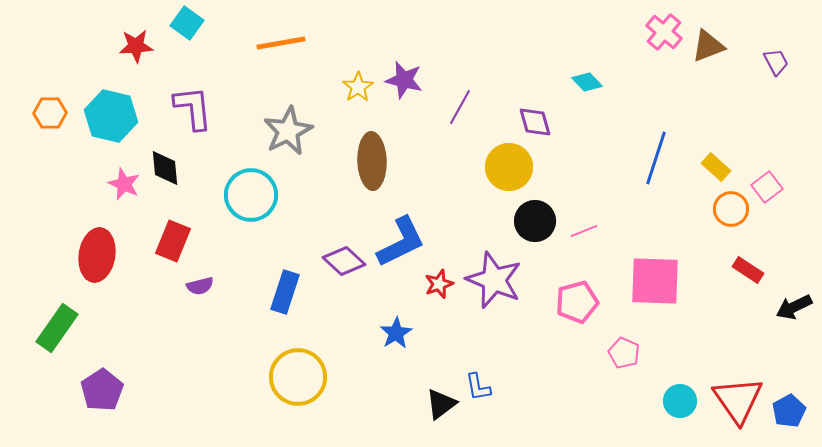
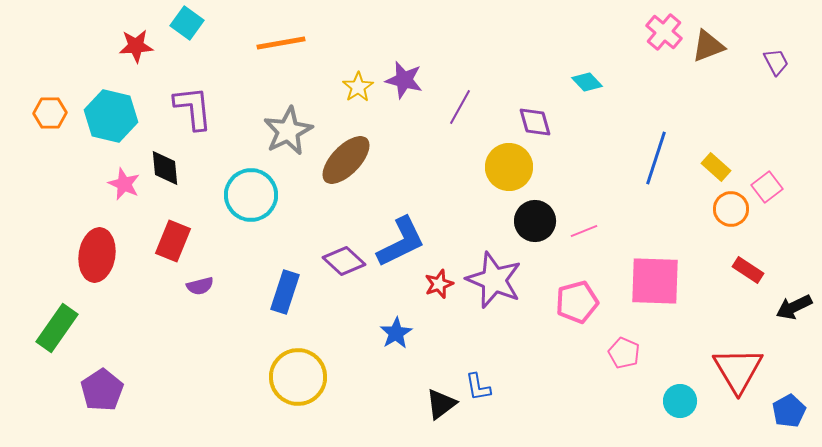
brown ellipse at (372, 161): moved 26 px left, 1 px up; rotated 46 degrees clockwise
red triangle at (738, 400): moved 30 px up; rotated 4 degrees clockwise
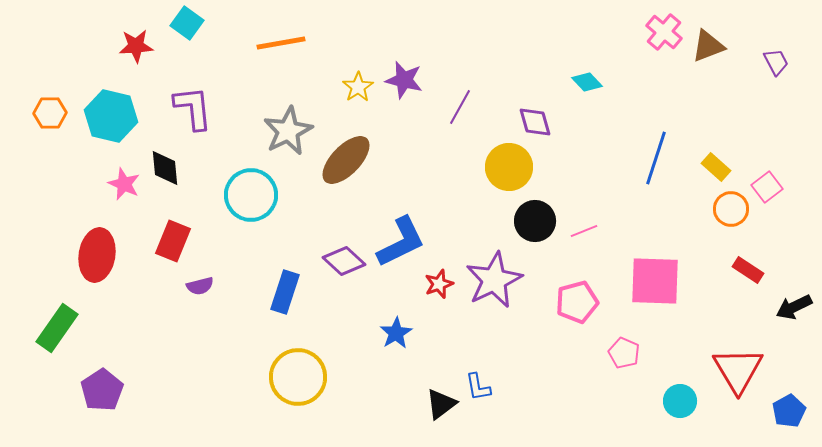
purple star at (494, 280): rotated 24 degrees clockwise
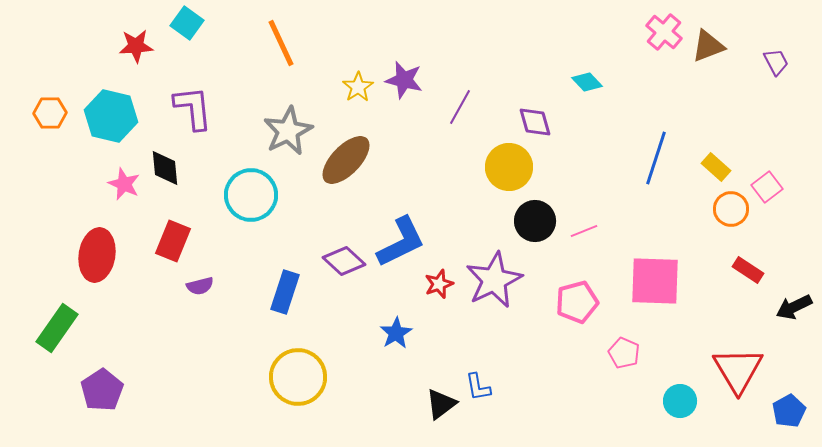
orange line at (281, 43): rotated 75 degrees clockwise
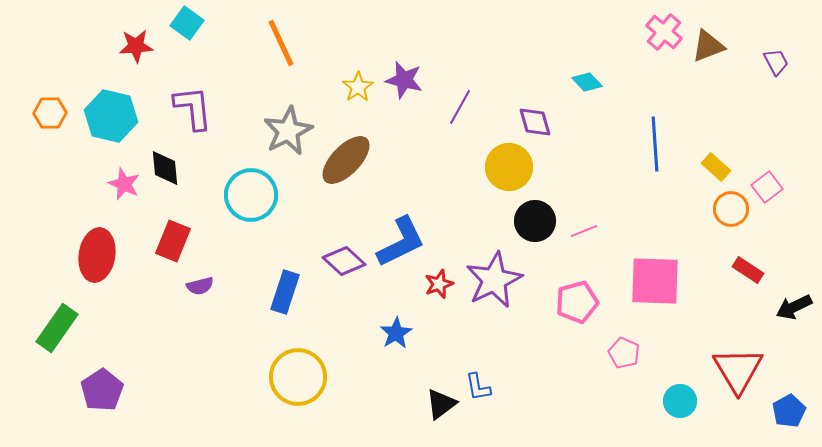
blue line at (656, 158): moved 1 px left, 14 px up; rotated 22 degrees counterclockwise
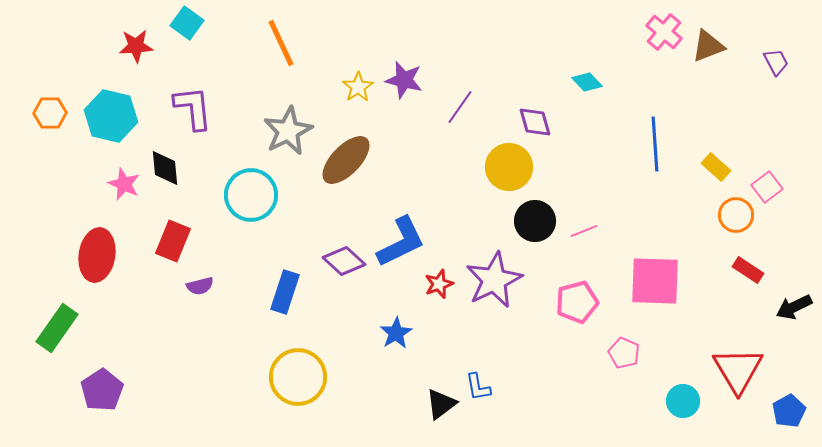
purple line at (460, 107): rotated 6 degrees clockwise
orange circle at (731, 209): moved 5 px right, 6 px down
cyan circle at (680, 401): moved 3 px right
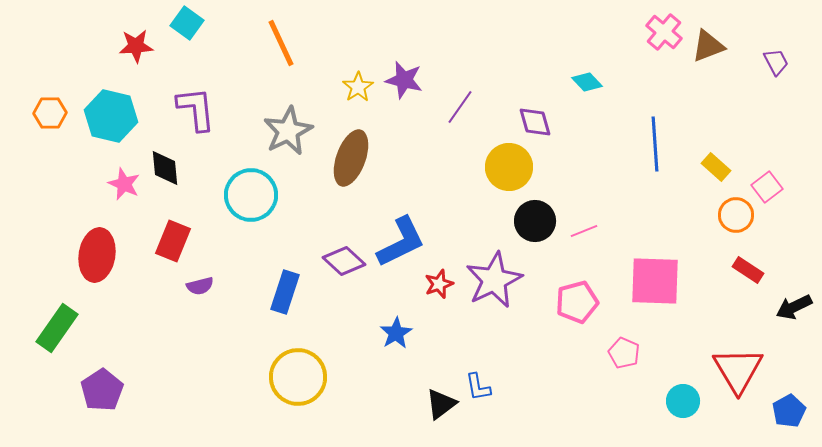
purple L-shape at (193, 108): moved 3 px right, 1 px down
brown ellipse at (346, 160): moved 5 px right, 2 px up; rotated 24 degrees counterclockwise
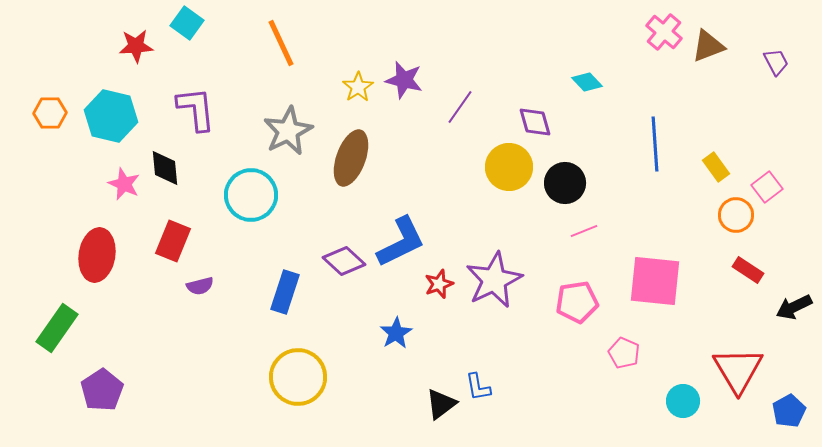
yellow rectangle at (716, 167): rotated 12 degrees clockwise
black circle at (535, 221): moved 30 px right, 38 px up
pink square at (655, 281): rotated 4 degrees clockwise
pink pentagon at (577, 302): rotated 6 degrees clockwise
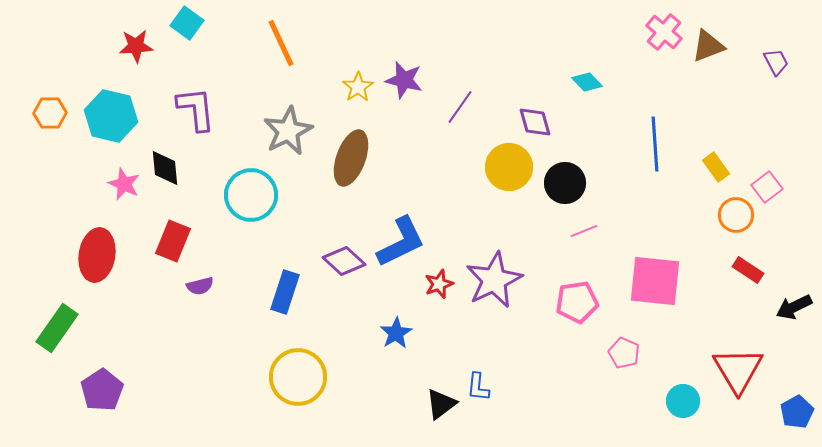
blue L-shape at (478, 387): rotated 16 degrees clockwise
blue pentagon at (789, 411): moved 8 px right, 1 px down
